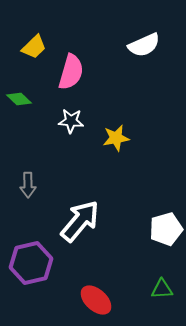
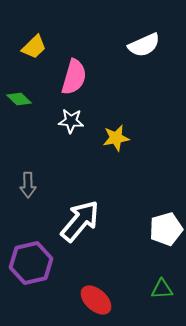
pink semicircle: moved 3 px right, 5 px down
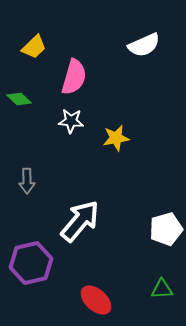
gray arrow: moved 1 px left, 4 px up
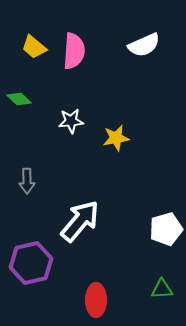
yellow trapezoid: rotated 84 degrees clockwise
pink semicircle: moved 26 px up; rotated 12 degrees counterclockwise
white star: rotated 10 degrees counterclockwise
red ellipse: rotated 48 degrees clockwise
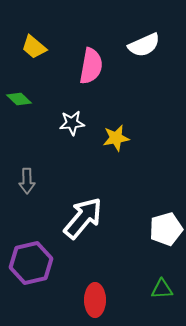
pink semicircle: moved 17 px right, 15 px down; rotated 6 degrees clockwise
white star: moved 1 px right, 2 px down
white arrow: moved 3 px right, 3 px up
red ellipse: moved 1 px left
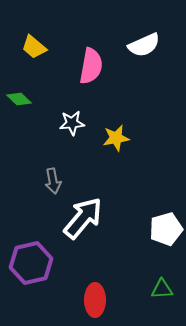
gray arrow: moved 26 px right; rotated 10 degrees counterclockwise
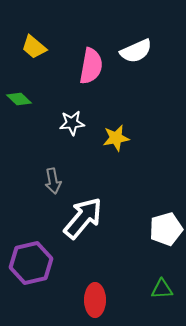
white semicircle: moved 8 px left, 6 px down
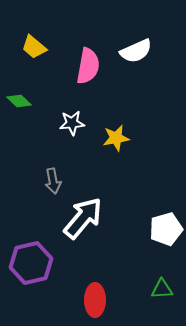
pink semicircle: moved 3 px left
green diamond: moved 2 px down
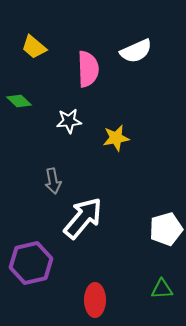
pink semicircle: moved 3 px down; rotated 12 degrees counterclockwise
white star: moved 3 px left, 2 px up
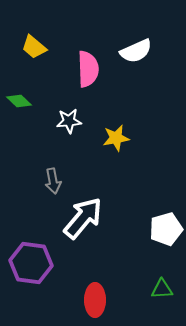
purple hexagon: rotated 21 degrees clockwise
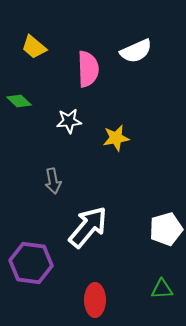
white arrow: moved 5 px right, 9 px down
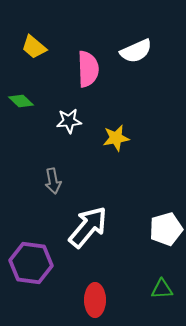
green diamond: moved 2 px right
